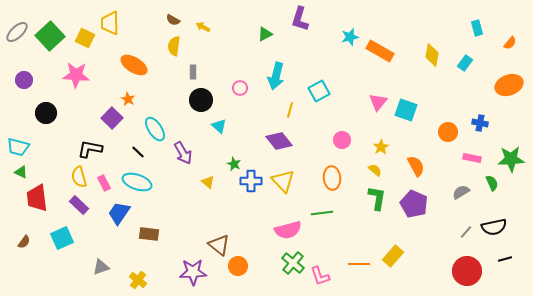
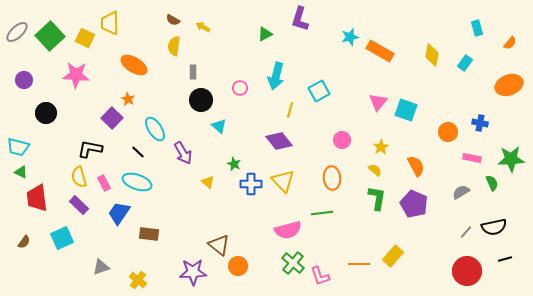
blue cross at (251, 181): moved 3 px down
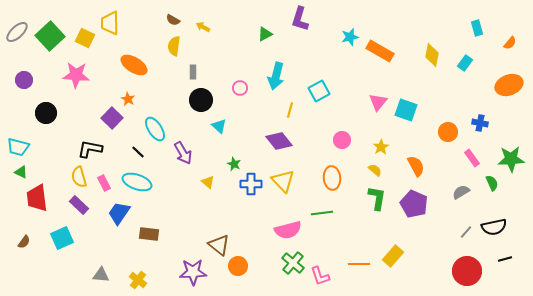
pink rectangle at (472, 158): rotated 42 degrees clockwise
gray triangle at (101, 267): moved 8 px down; rotated 24 degrees clockwise
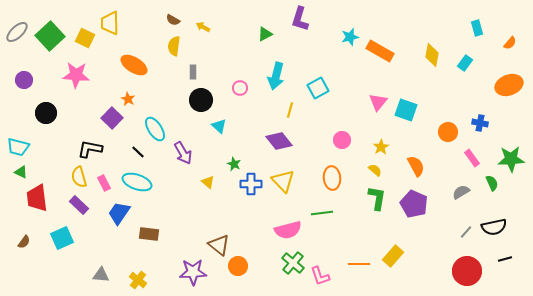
cyan square at (319, 91): moved 1 px left, 3 px up
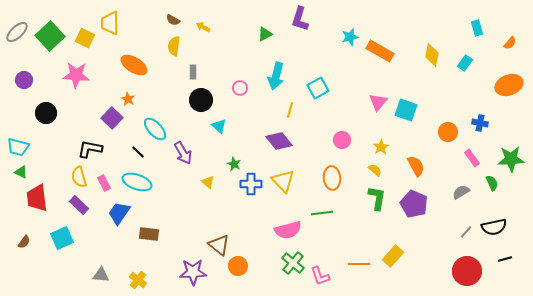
cyan ellipse at (155, 129): rotated 10 degrees counterclockwise
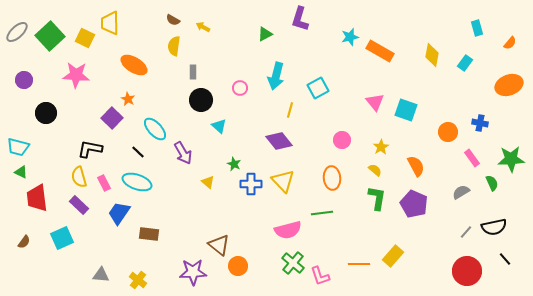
pink triangle at (378, 102): moved 3 px left; rotated 18 degrees counterclockwise
black line at (505, 259): rotated 64 degrees clockwise
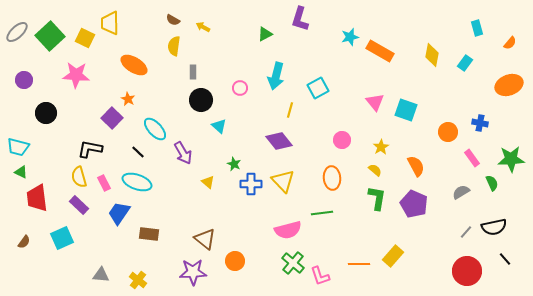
brown triangle at (219, 245): moved 14 px left, 6 px up
orange circle at (238, 266): moved 3 px left, 5 px up
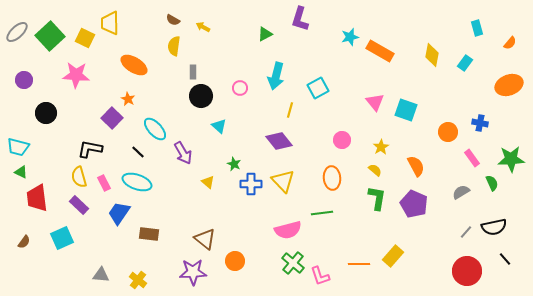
black circle at (201, 100): moved 4 px up
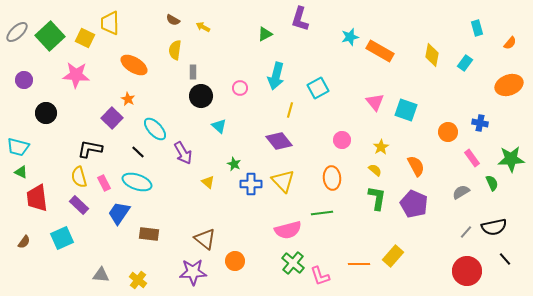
yellow semicircle at (174, 46): moved 1 px right, 4 px down
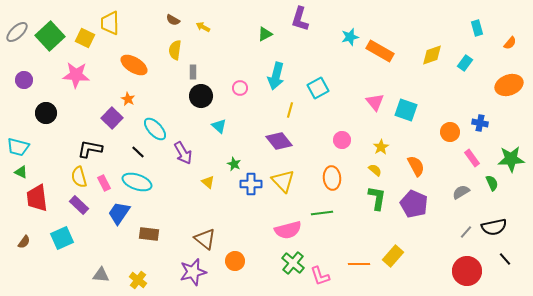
yellow diamond at (432, 55): rotated 60 degrees clockwise
orange circle at (448, 132): moved 2 px right
purple star at (193, 272): rotated 12 degrees counterclockwise
